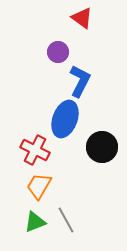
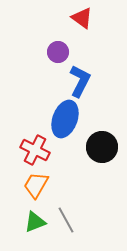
orange trapezoid: moved 3 px left, 1 px up
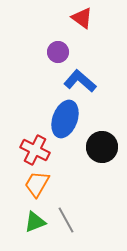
blue L-shape: rotated 76 degrees counterclockwise
orange trapezoid: moved 1 px right, 1 px up
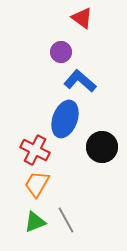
purple circle: moved 3 px right
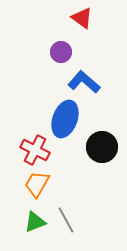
blue L-shape: moved 4 px right, 1 px down
